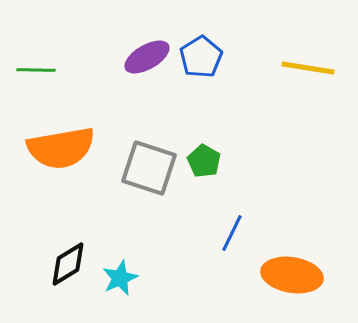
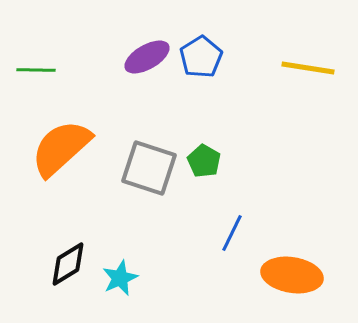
orange semicircle: rotated 148 degrees clockwise
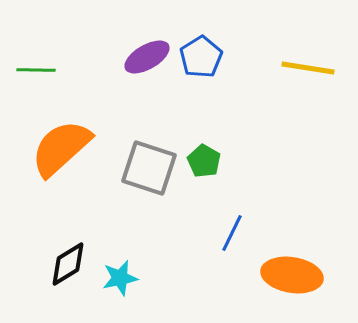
cyan star: rotated 12 degrees clockwise
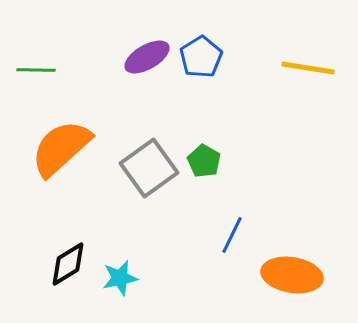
gray square: rotated 36 degrees clockwise
blue line: moved 2 px down
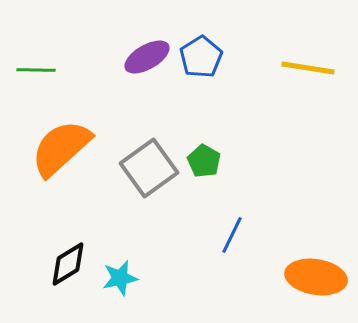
orange ellipse: moved 24 px right, 2 px down
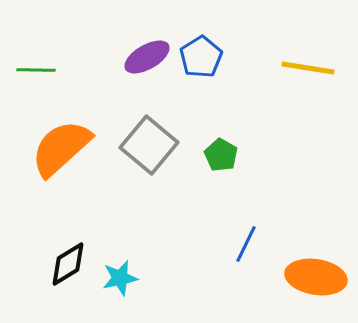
green pentagon: moved 17 px right, 6 px up
gray square: moved 23 px up; rotated 14 degrees counterclockwise
blue line: moved 14 px right, 9 px down
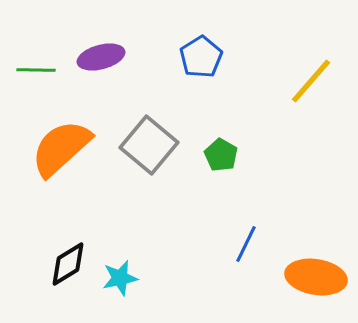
purple ellipse: moved 46 px left; rotated 15 degrees clockwise
yellow line: moved 3 px right, 13 px down; rotated 58 degrees counterclockwise
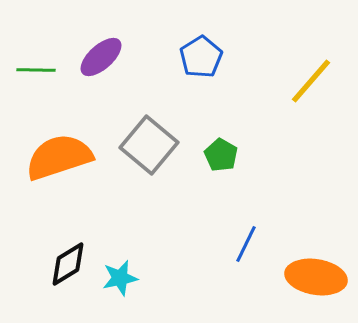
purple ellipse: rotated 27 degrees counterclockwise
orange semicircle: moved 2 px left, 9 px down; rotated 24 degrees clockwise
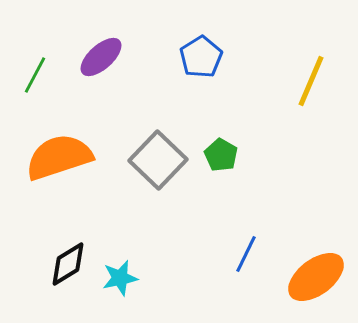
green line: moved 1 px left, 5 px down; rotated 63 degrees counterclockwise
yellow line: rotated 18 degrees counterclockwise
gray square: moved 9 px right, 15 px down; rotated 4 degrees clockwise
blue line: moved 10 px down
orange ellipse: rotated 46 degrees counterclockwise
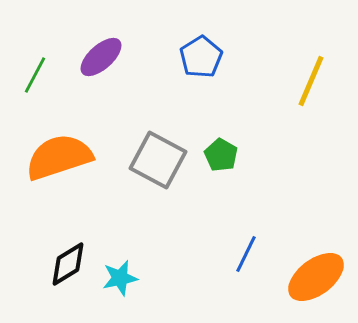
gray square: rotated 16 degrees counterclockwise
